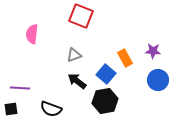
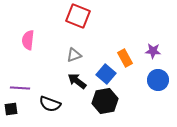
red square: moved 3 px left
pink semicircle: moved 4 px left, 6 px down
black semicircle: moved 1 px left, 5 px up
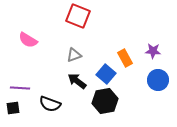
pink semicircle: rotated 66 degrees counterclockwise
black square: moved 2 px right, 1 px up
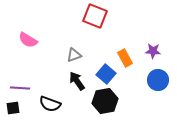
red square: moved 17 px right
black arrow: rotated 18 degrees clockwise
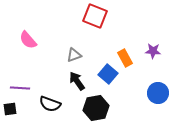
pink semicircle: rotated 18 degrees clockwise
blue square: moved 2 px right
blue circle: moved 13 px down
black hexagon: moved 9 px left, 7 px down
black square: moved 3 px left, 1 px down
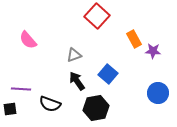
red square: moved 2 px right; rotated 20 degrees clockwise
orange rectangle: moved 9 px right, 19 px up
purple line: moved 1 px right, 1 px down
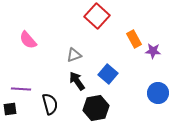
black semicircle: rotated 125 degrees counterclockwise
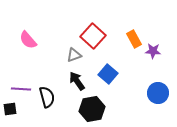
red square: moved 4 px left, 20 px down
black semicircle: moved 3 px left, 7 px up
black hexagon: moved 4 px left, 1 px down
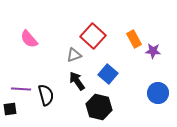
pink semicircle: moved 1 px right, 1 px up
black semicircle: moved 1 px left, 2 px up
black hexagon: moved 7 px right, 2 px up; rotated 25 degrees clockwise
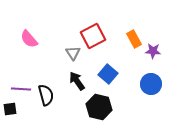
red square: rotated 20 degrees clockwise
gray triangle: moved 1 px left, 2 px up; rotated 42 degrees counterclockwise
blue circle: moved 7 px left, 9 px up
